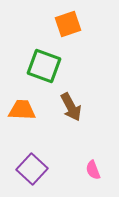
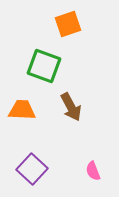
pink semicircle: moved 1 px down
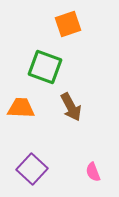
green square: moved 1 px right, 1 px down
orange trapezoid: moved 1 px left, 2 px up
pink semicircle: moved 1 px down
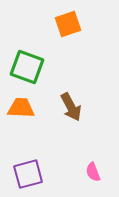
green square: moved 18 px left
purple square: moved 4 px left, 5 px down; rotated 32 degrees clockwise
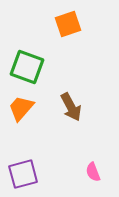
orange trapezoid: rotated 52 degrees counterclockwise
purple square: moved 5 px left
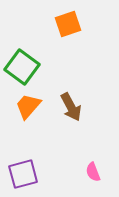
green square: moved 5 px left; rotated 16 degrees clockwise
orange trapezoid: moved 7 px right, 2 px up
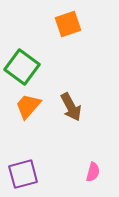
pink semicircle: rotated 144 degrees counterclockwise
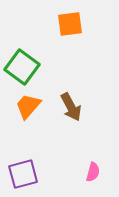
orange square: moved 2 px right; rotated 12 degrees clockwise
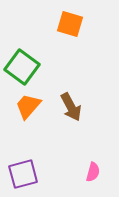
orange square: rotated 24 degrees clockwise
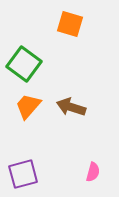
green square: moved 2 px right, 3 px up
brown arrow: rotated 136 degrees clockwise
